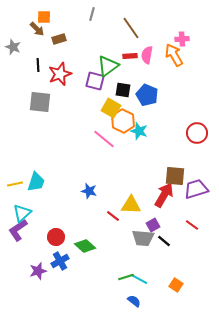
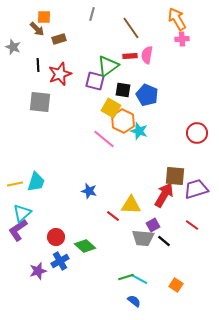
orange arrow at (174, 55): moved 3 px right, 36 px up
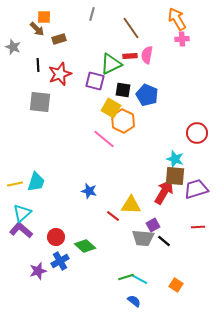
green triangle at (108, 66): moved 3 px right, 2 px up; rotated 10 degrees clockwise
cyan star at (139, 131): moved 36 px right, 28 px down
red arrow at (164, 195): moved 3 px up
red line at (192, 225): moved 6 px right, 2 px down; rotated 40 degrees counterclockwise
purple L-shape at (18, 230): moved 3 px right; rotated 75 degrees clockwise
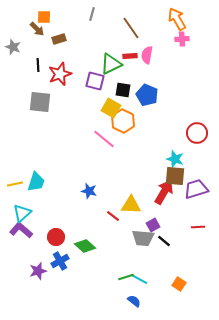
orange square at (176, 285): moved 3 px right, 1 px up
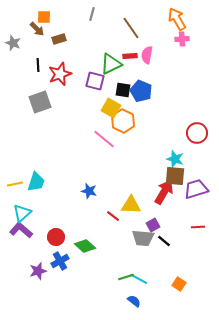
gray star at (13, 47): moved 4 px up
blue pentagon at (147, 95): moved 6 px left, 4 px up
gray square at (40, 102): rotated 25 degrees counterclockwise
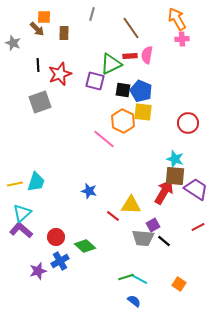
brown rectangle at (59, 39): moved 5 px right, 6 px up; rotated 72 degrees counterclockwise
yellow square at (111, 108): moved 32 px right, 4 px down; rotated 24 degrees counterclockwise
red circle at (197, 133): moved 9 px left, 10 px up
purple trapezoid at (196, 189): rotated 50 degrees clockwise
red line at (198, 227): rotated 24 degrees counterclockwise
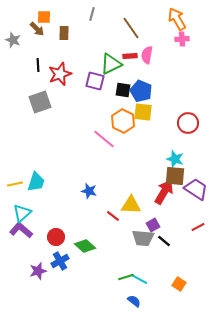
gray star at (13, 43): moved 3 px up
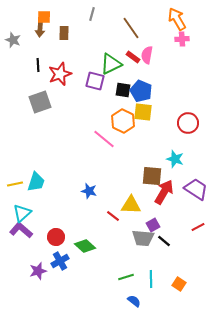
brown arrow at (37, 29): moved 3 px right; rotated 49 degrees clockwise
red rectangle at (130, 56): moved 3 px right, 1 px down; rotated 40 degrees clockwise
brown square at (175, 176): moved 23 px left
cyan line at (139, 279): moved 12 px right; rotated 60 degrees clockwise
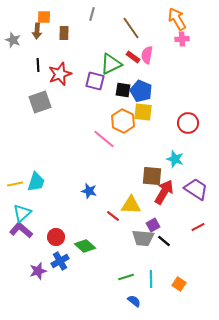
brown arrow at (40, 29): moved 3 px left, 2 px down
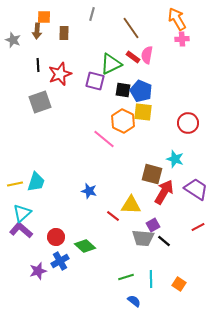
brown square at (152, 176): moved 2 px up; rotated 10 degrees clockwise
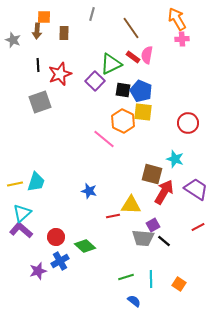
purple square at (95, 81): rotated 30 degrees clockwise
red line at (113, 216): rotated 48 degrees counterclockwise
